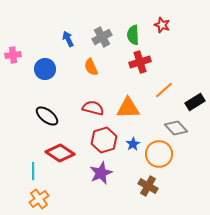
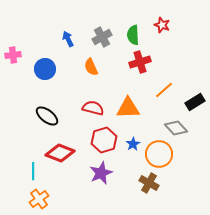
red diamond: rotated 12 degrees counterclockwise
brown cross: moved 1 px right, 3 px up
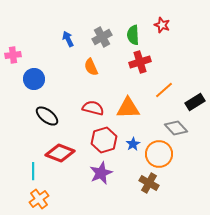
blue circle: moved 11 px left, 10 px down
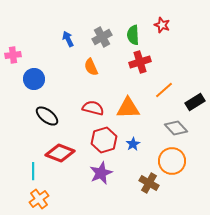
orange circle: moved 13 px right, 7 px down
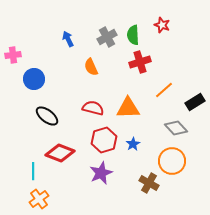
gray cross: moved 5 px right
